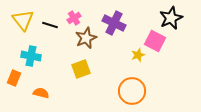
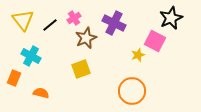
black line: rotated 56 degrees counterclockwise
cyan cross: rotated 18 degrees clockwise
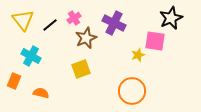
pink square: rotated 20 degrees counterclockwise
orange rectangle: moved 3 px down
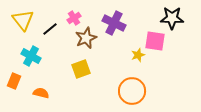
black star: moved 1 px right; rotated 25 degrees clockwise
black line: moved 4 px down
